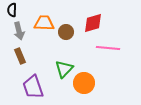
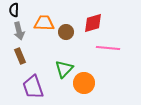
black semicircle: moved 2 px right
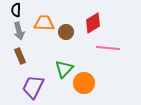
black semicircle: moved 2 px right
red diamond: rotated 15 degrees counterclockwise
purple trapezoid: rotated 45 degrees clockwise
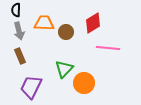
purple trapezoid: moved 2 px left
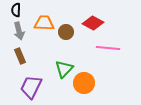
red diamond: rotated 60 degrees clockwise
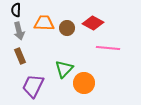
brown circle: moved 1 px right, 4 px up
purple trapezoid: moved 2 px right, 1 px up
